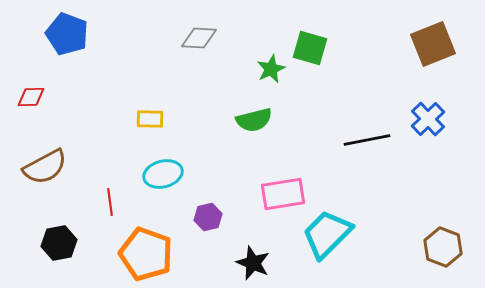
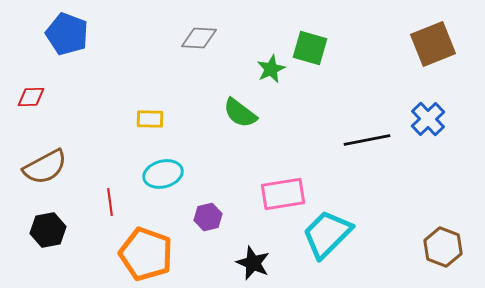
green semicircle: moved 14 px left, 7 px up; rotated 51 degrees clockwise
black hexagon: moved 11 px left, 13 px up
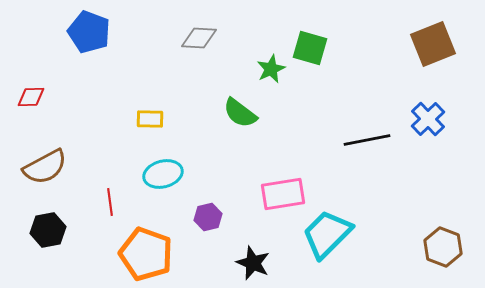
blue pentagon: moved 22 px right, 2 px up
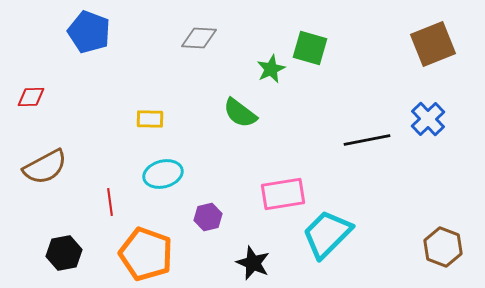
black hexagon: moved 16 px right, 23 px down
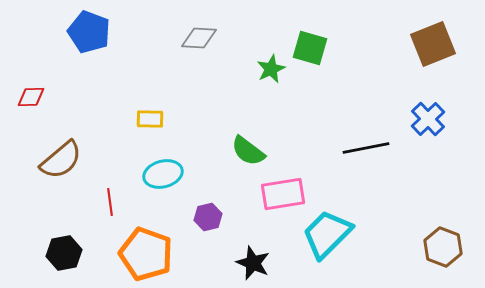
green semicircle: moved 8 px right, 38 px down
black line: moved 1 px left, 8 px down
brown semicircle: moved 16 px right, 7 px up; rotated 12 degrees counterclockwise
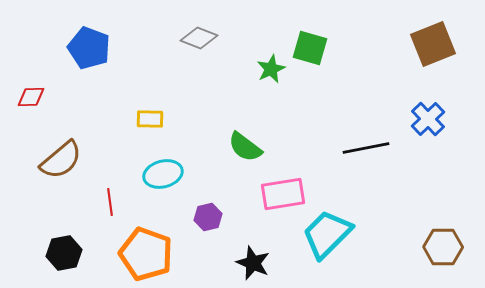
blue pentagon: moved 16 px down
gray diamond: rotated 18 degrees clockwise
green semicircle: moved 3 px left, 4 px up
brown hexagon: rotated 21 degrees counterclockwise
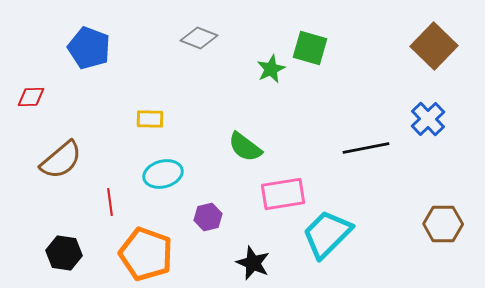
brown square: moved 1 px right, 2 px down; rotated 24 degrees counterclockwise
brown hexagon: moved 23 px up
black hexagon: rotated 20 degrees clockwise
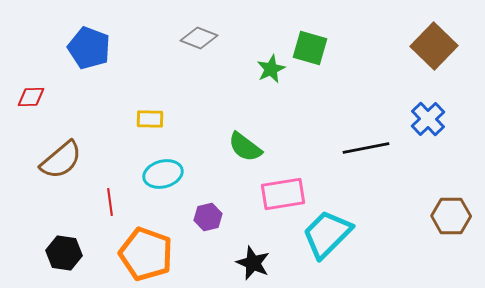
brown hexagon: moved 8 px right, 8 px up
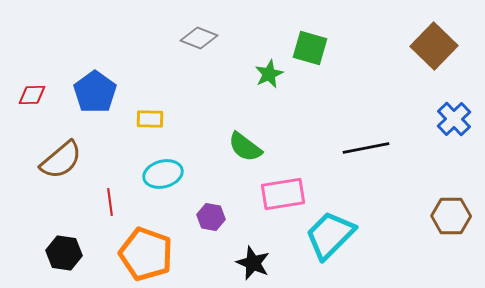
blue pentagon: moved 6 px right, 44 px down; rotated 15 degrees clockwise
green star: moved 2 px left, 5 px down
red diamond: moved 1 px right, 2 px up
blue cross: moved 26 px right
purple hexagon: moved 3 px right; rotated 24 degrees clockwise
cyan trapezoid: moved 3 px right, 1 px down
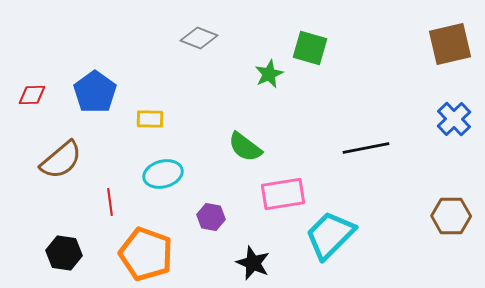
brown square: moved 16 px right, 2 px up; rotated 33 degrees clockwise
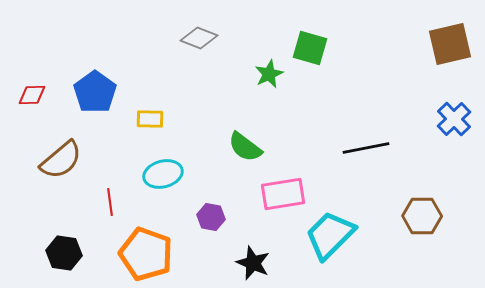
brown hexagon: moved 29 px left
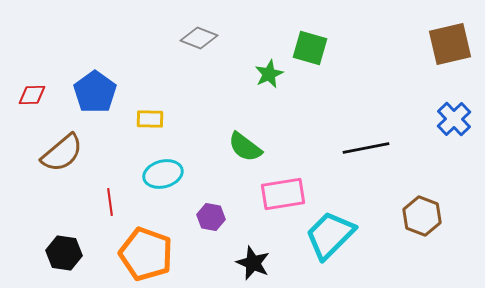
brown semicircle: moved 1 px right, 7 px up
brown hexagon: rotated 21 degrees clockwise
